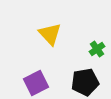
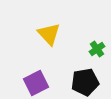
yellow triangle: moved 1 px left
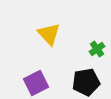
black pentagon: moved 1 px right
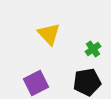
green cross: moved 4 px left
black pentagon: moved 1 px right
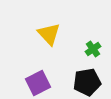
purple square: moved 2 px right
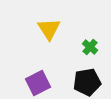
yellow triangle: moved 5 px up; rotated 10 degrees clockwise
green cross: moved 3 px left, 2 px up; rotated 14 degrees counterclockwise
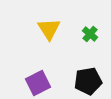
green cross: moved 13 px up
black pentagon: moved 1 px right, 1 px up
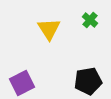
green cross: moved 14 px up
purple square: moved 16 px left
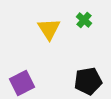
green cross: moved 6 px left
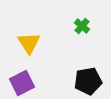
green cross: moved 2 px left, 6 px down
yellow triangle: moved 20 px left, 14 px down
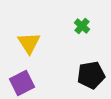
black pentagon: moved 3 px right, 6 px up
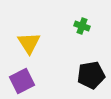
green cross: rotated 21 degrees counterclockwise
purple square: moved 2 px up
